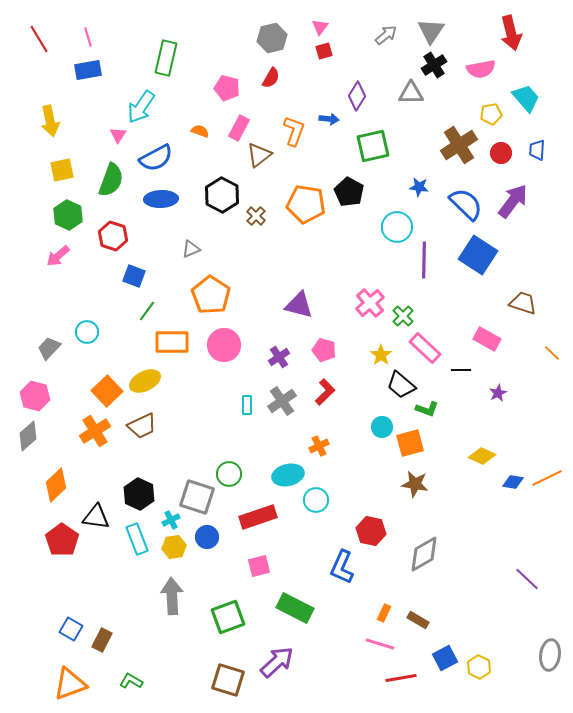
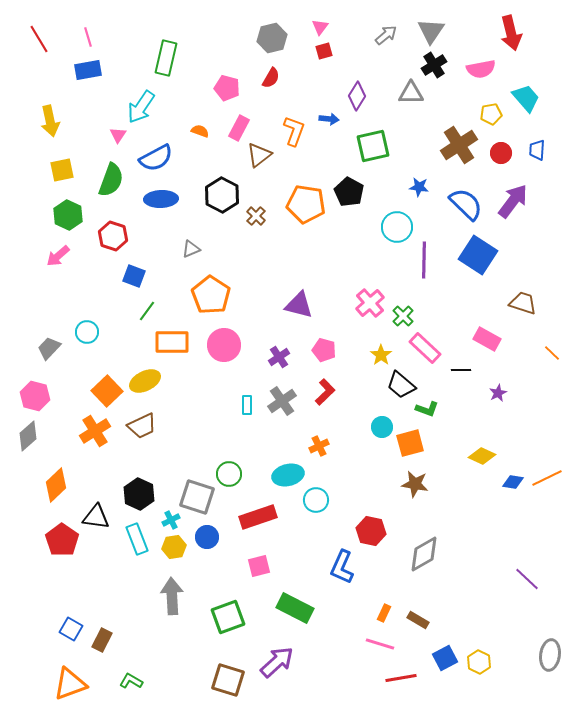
yellow hexagon at (479, 667): moved 5 px up
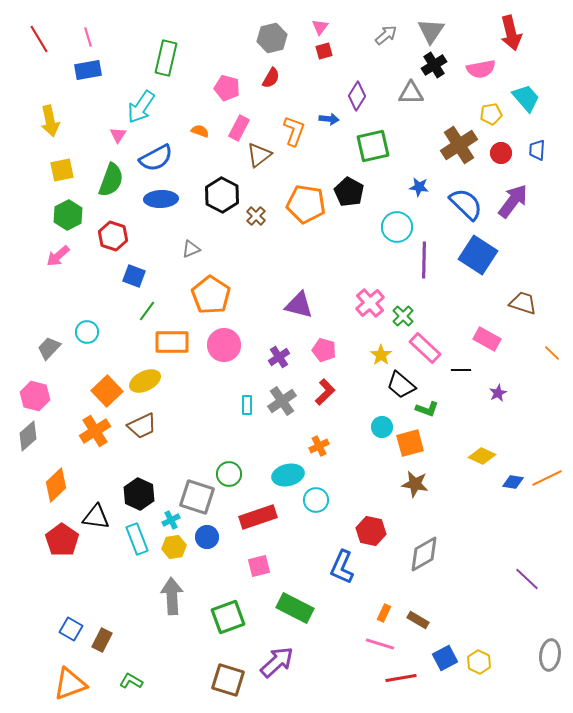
green hexagon at (68, 215): rotated 8 degrees clockwise
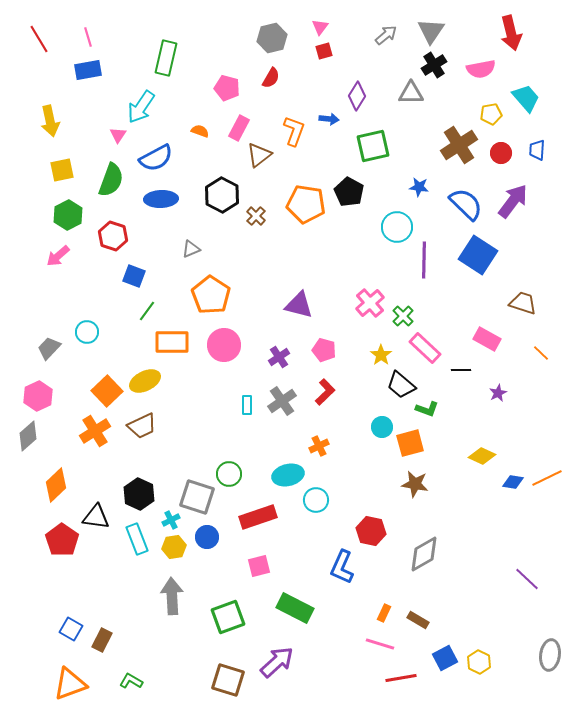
orange line at (552, 353): moved 11 px left
pink hexagon at (35, 396): moved 3 px right; rotated 20 degrees clockwise
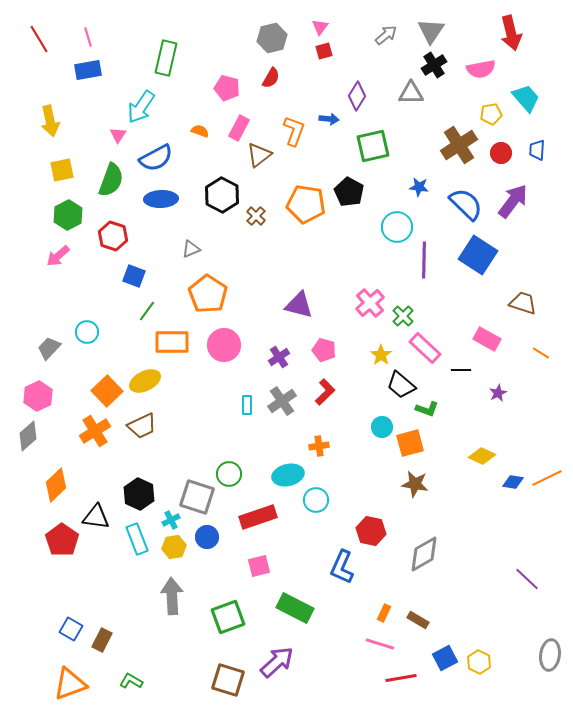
orange pentagon at (211, 295): moved 3 px left, 1 px up
orange line at (541, 353): rotated 12 degrees counterclockwise
orange cross at (319, 446): rotated 18 degrees clockwise
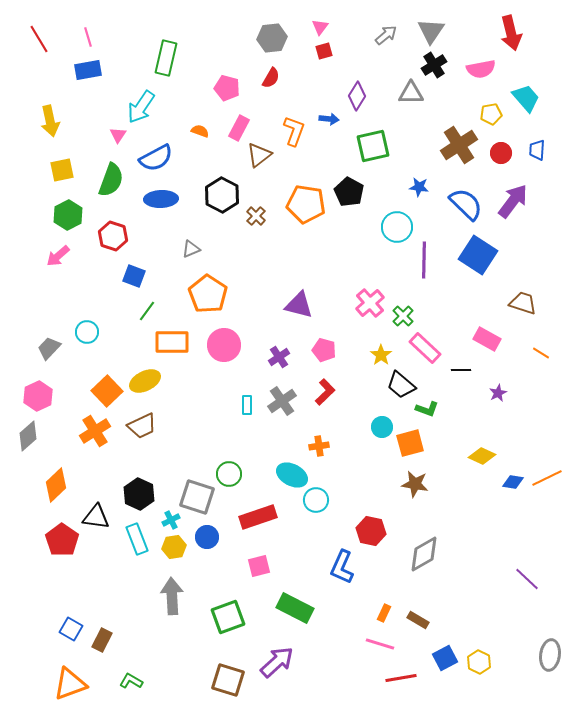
gray hexagon at (272, 38): rotated 8 degrees clockwise
cyan ellipse at (288, 475): moved 4 px right; rotated 40 degrees clockwise
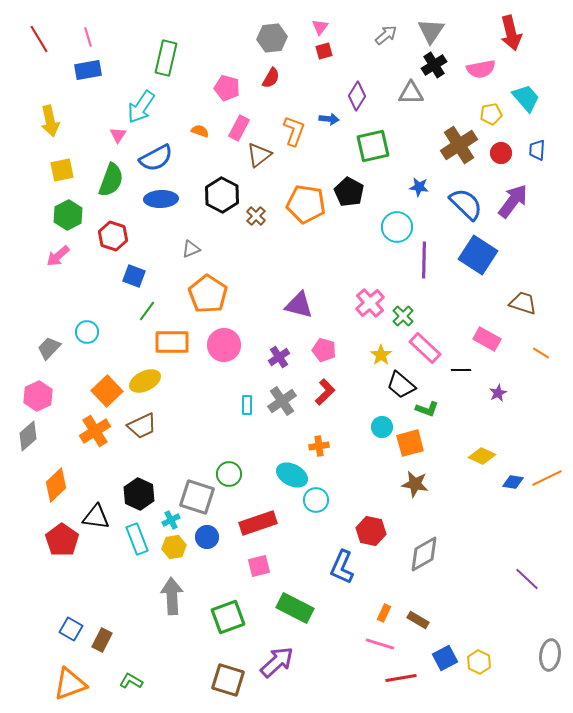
red rectangle at (258, 517): moved 6 px down
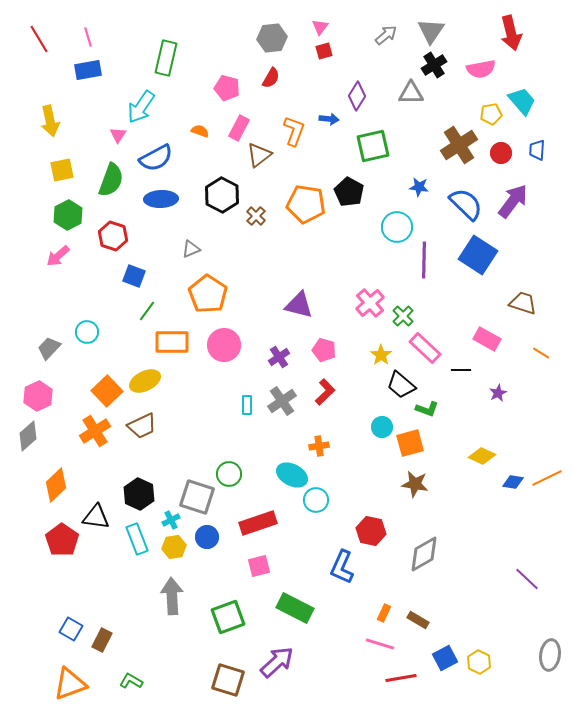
cyan trapezoid at (526, 98): moved 4 px left, 3 px down
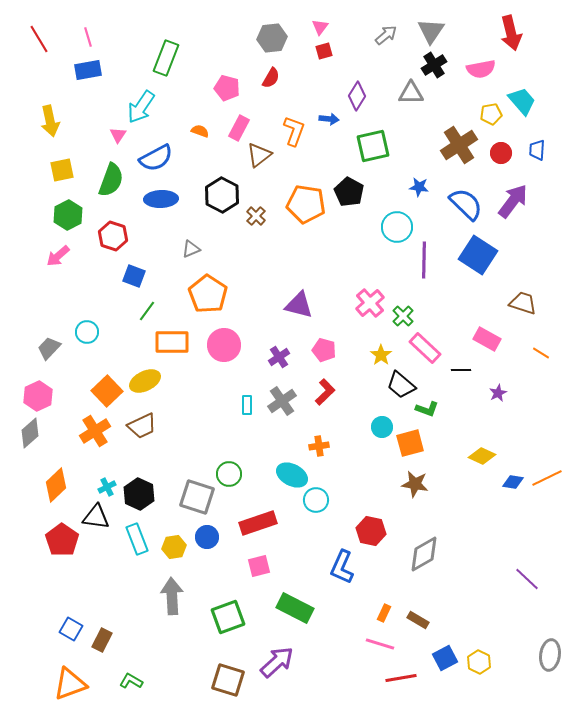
green rectangle at (166, 58): rotated 8 degrees clockwise
gray diamond at (28, 436): moved 2 px right, 3 px up
cyan cross at (171, 520): moved 64 px left, 33 px up
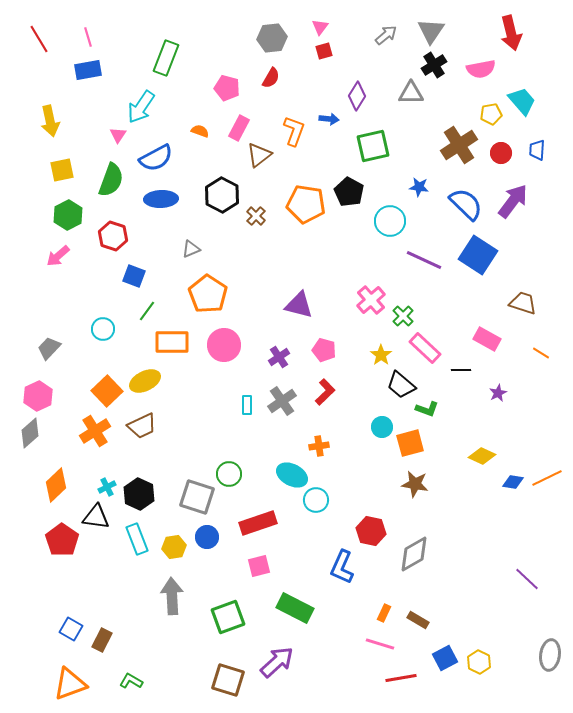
cyan circle at (397, 227): moved 7 px left, 6 px up
purple line at (424, 260): rotated 66 degrees counterclockwise
pink cross at (370, 303): moved 1 px right, 3 px up
cyan circle at (87, 332): moved 16 px right, 3 px up
gray diamond at (424, 554): moved 10 px left
